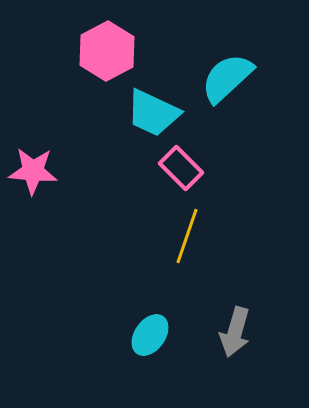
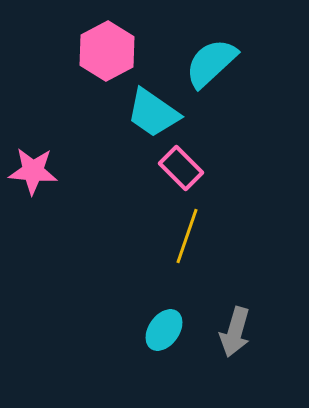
cyan semicircle: moved 16 px left, 15 px up
cyan trapezoid: rotated 10 degrees clockwise
cyan ellipse: moved 14 px right, 5 px up
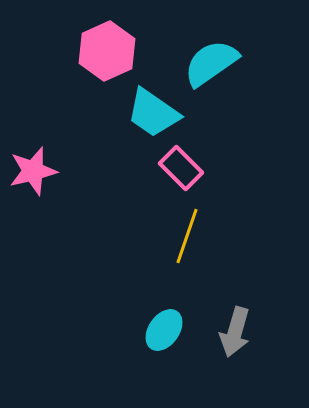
pink hexagon: rotated 4 degrees clockwise
cyan semicircle: rotated 8 degrees clockwise
pink star: rotated 18 degrees counterclockwise
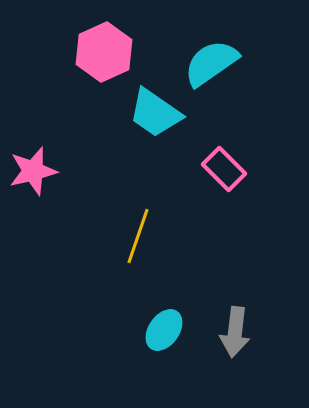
pink hexagon: moved 3 px left, 1 px down
cyan trapezoid: moved 2 px right
pink rectangle: moved 43 px right, 1 px down
yellow line: moved 49 px left
gray arrow: rotated 9 degrees counterclockwise
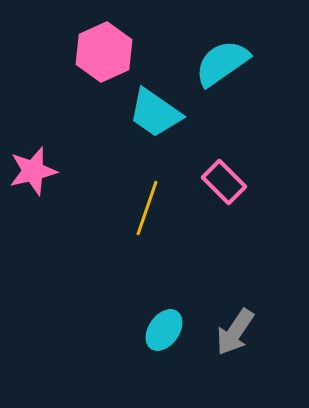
cyan semicircle: moved 11 px right
pink rectangle: moved 13 px down
yellow line: moved 9 px right, 28 px up
gray arrow: rotated 27 degrees clockwise
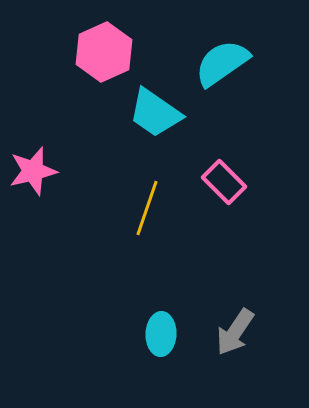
cyan ellipse: moved 3 px left, 4 px down; rotated 33 degrees counterclockwise
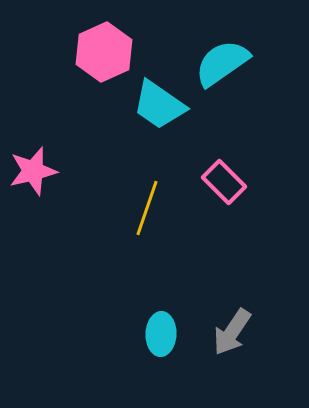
cyan trapezoid: moved 4 px right, 8 px up
gray arrow: moved 3 px left
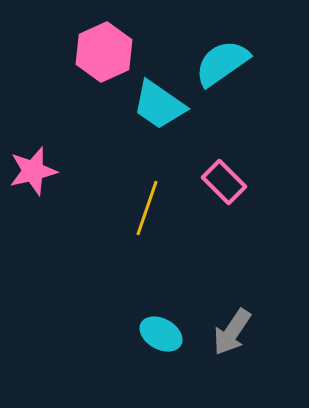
cyan ellipse: rotated 63 degrees counterclockwise
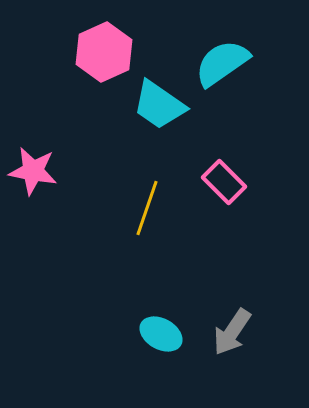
pink star: rotated 24 degrees clockwise
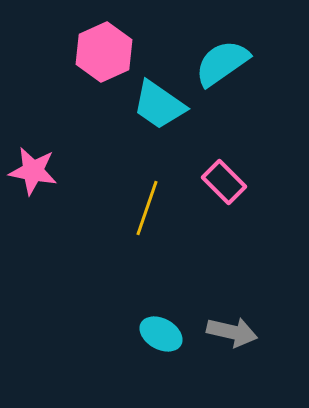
gray arrow: rotated 111 degrees counterclockwise
